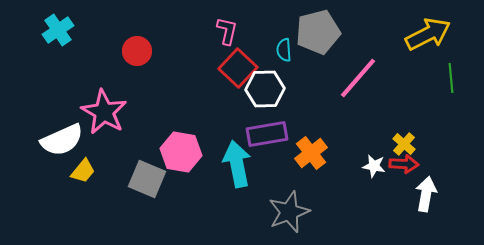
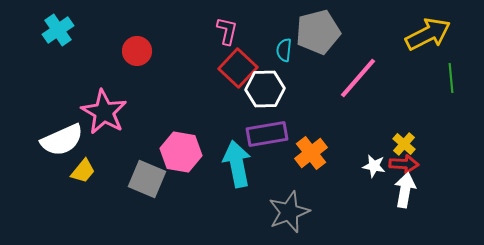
cyan semicircle: rotated 10 degrees clockwise
white arrow: moved 21 px left, 4 px up
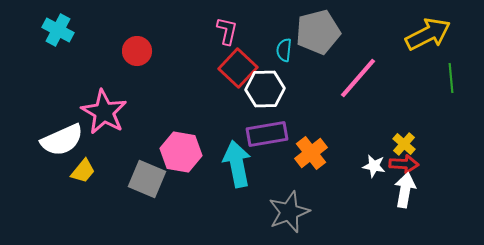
cyan cross: rotated 28 degrees counterclockwise
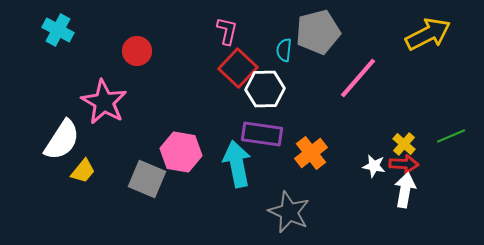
green line: moved 58 px down; rotated 72 degrees clockwise
pink star: moved 10 px up
purple rectangle: moved 5 px left; rotated 18 degrees clockwise
white semicircle: rotated 33 degrees counterclockwise
gray star: rotated 27 degrees counterclockwise
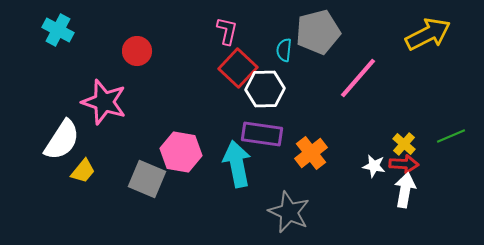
pink star: rotated 12 degrees counterclockwise
